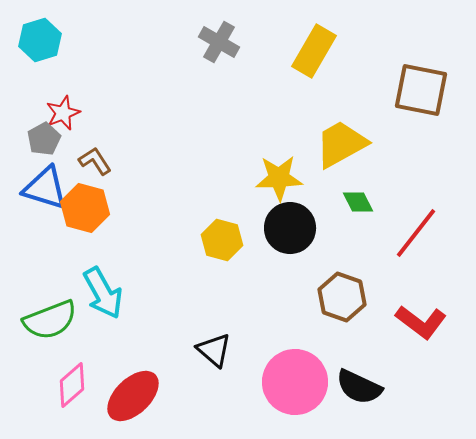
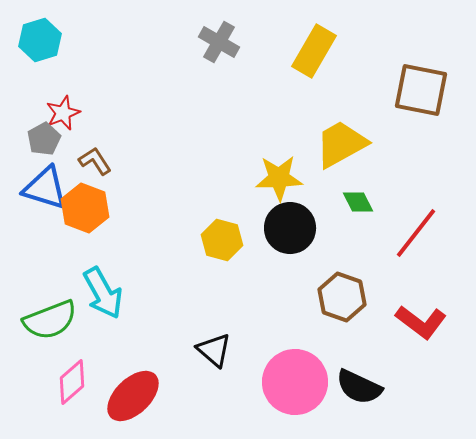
orange hexagon: rotated 6 degrees clockwise
pink diamond: moved 3 px up
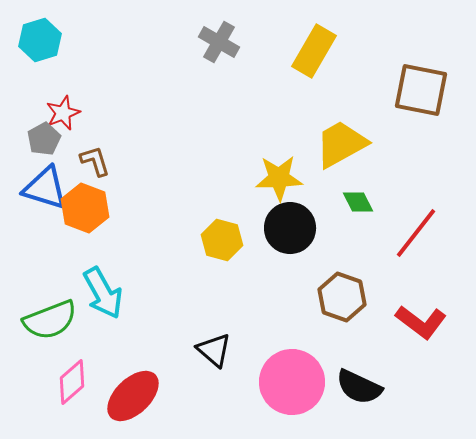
brown L-shape: rotated 16 degrees clockwise
pink circle: moved 3 px left
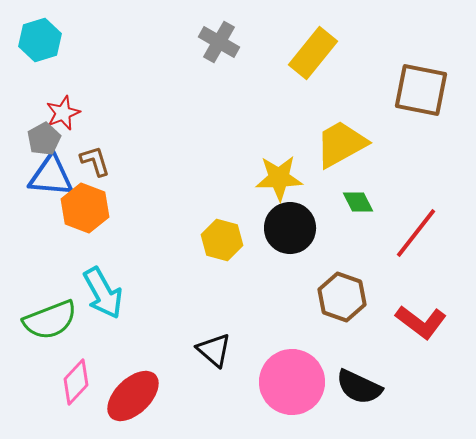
yellow rectangle: moved 1 px left, 2 px down; rotated 9 degrees clockwise
blue triangle: moved 6 px right, 12 px up; rotated 12 degrees counterclockwise
pink diamond: moved 4 px right; rotated 6 degrees counterclockwise
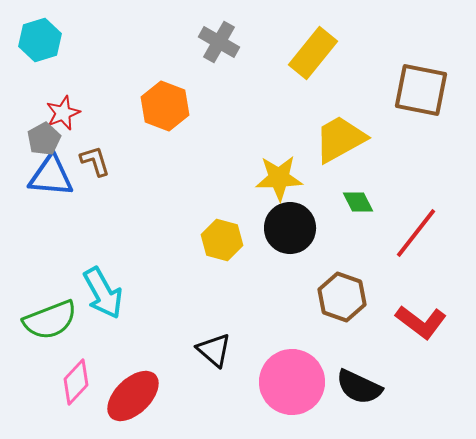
yellow trapezoid: moved 1 px left, 5 px up
orange hexagon: moved 80 px right, 102 px up
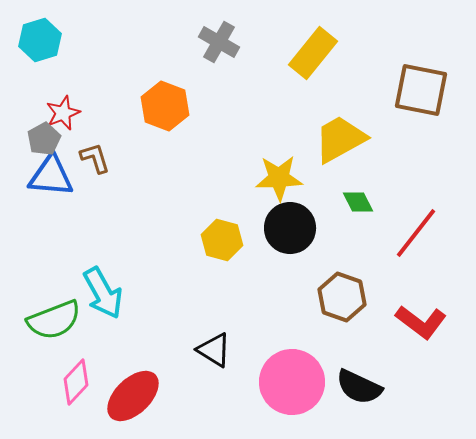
brown L-shape: moved 3 px up
green semicircle: moved 4 px right
black triangle: rotated 9 degrees counterclockwise
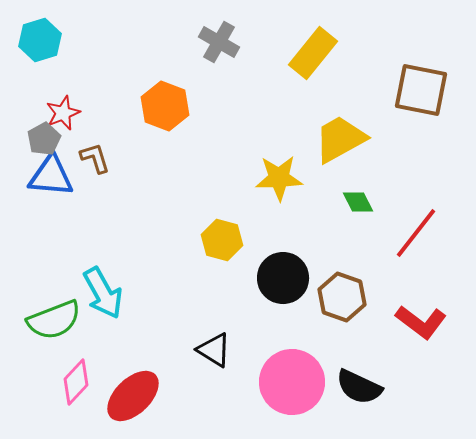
black circle: moved 7 px left, 50 px down
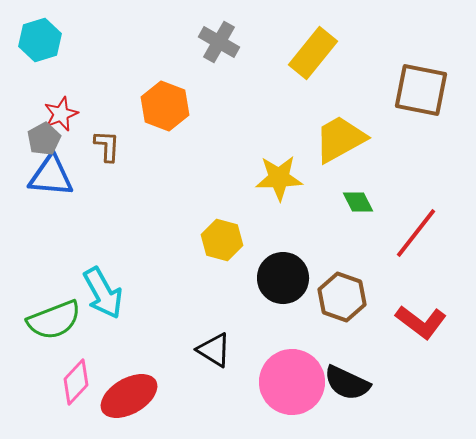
red star: moved 2 px left, 1 px down
brown L-shape: moved 12 px right, 12 px up; rotated 20 degrees clockwise
black semicircle: moved 12 px left, 4 px up
red ellipse: moved 4 px left; rotated 14 degrees clockwise
